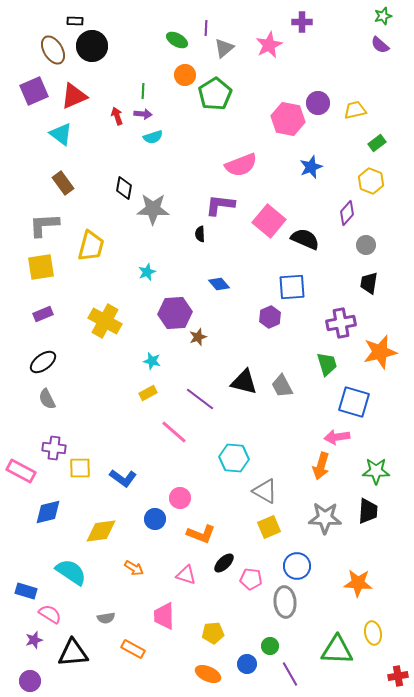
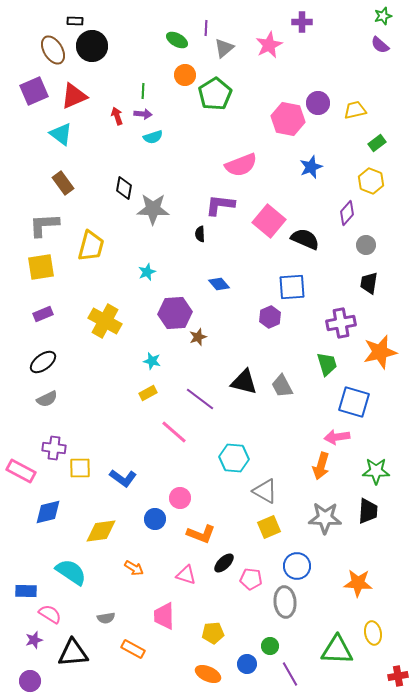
gray semicircle at (47, 399): rotated 90 degrees counterclockwise
blue rectangle at (26, 591): rotated 15 degrees counterclockwise
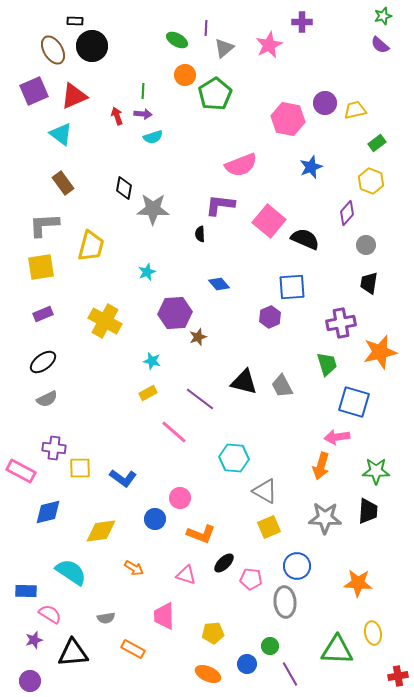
purple circle at (318, 103): moved 7 px right
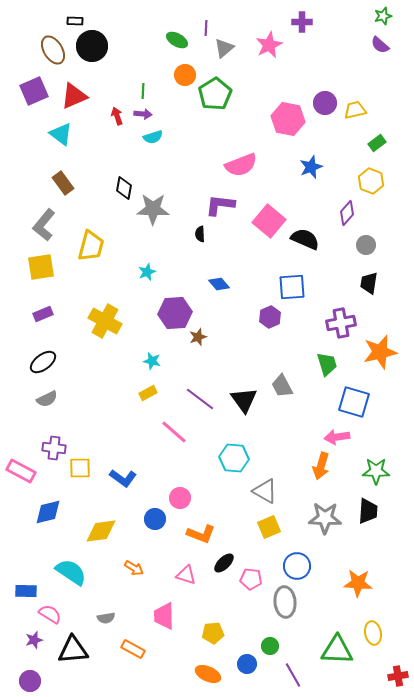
gray L-shape at (44, 225): rotated 48 degrees counterclockwise
black triangle at (244, 382): moved 18 px down; rotated 40 degrees clockwise
black triangle at (73, 653): moved 3 px up
purple line at (290, 674): moved 3 px right, 1 px down
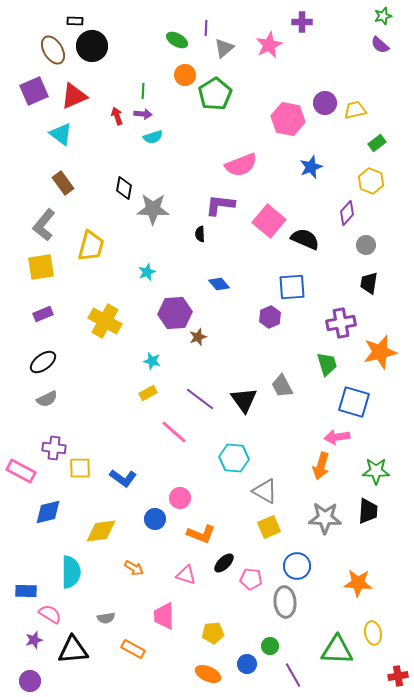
cyan semicircle at (71, 572): rotated 56 degrees clockwise
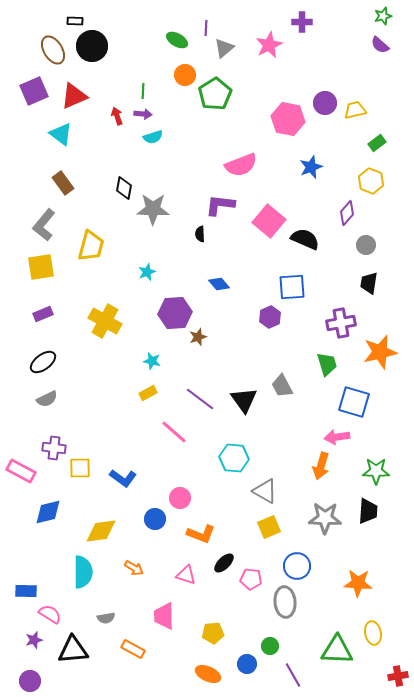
cyan semicircle at (71, 572): moved 12 px right
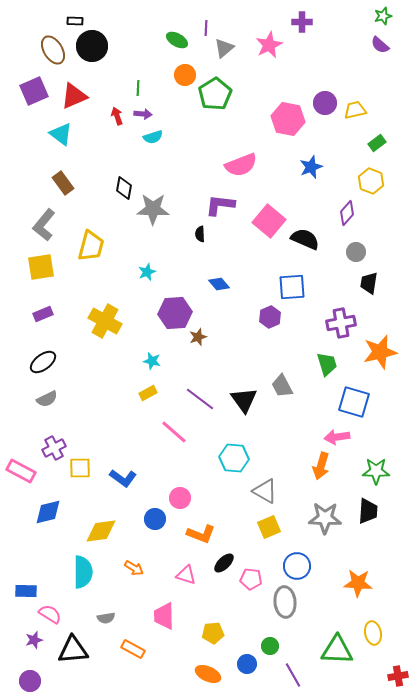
green line at (143, 91): moved 5 px left, 3 px up
gray circle at (366, 245): moved 10 px left, 7 px down
purple cross at (54, 448): rotated 35 degrees counterclockwise
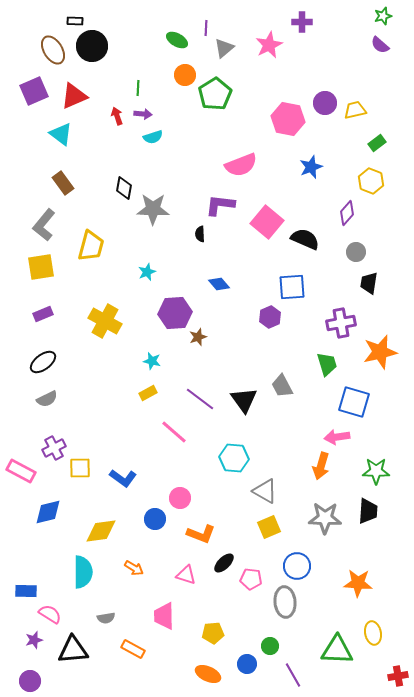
pink square at (269, 221): moved 2 px left, 1 px down
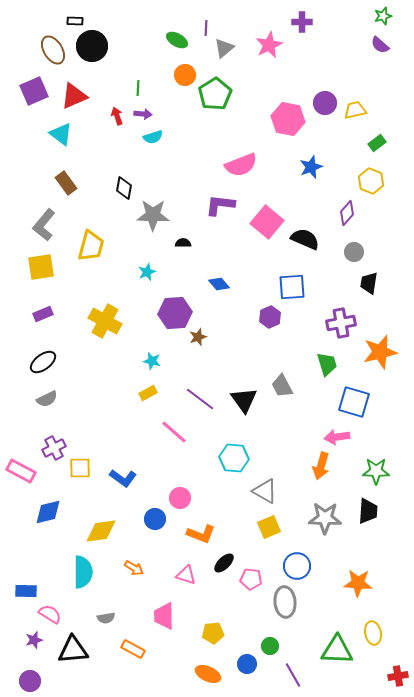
brown rectangle at (63, 183): moved 3 px right
gray star at (153, 209): moved 6 px down
black semicircle at (200, 234): moved 17 px left, 9 px down; rotated 91 degrees clockwise
gray circle at (356, 252): moved 2 px left
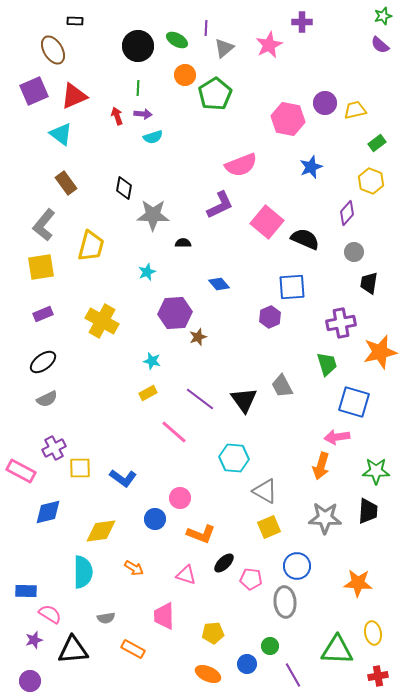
black circle at (92, 46): moved 46 px right
purple L-shape at (220, 205): rotated 148 degrees clockwise
yellow cross at (105, 321): moved 3 px left
red cross at (398, 676): moved 20 px left
